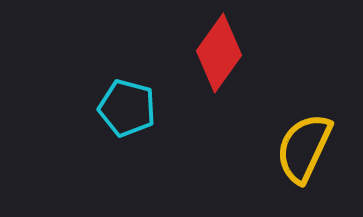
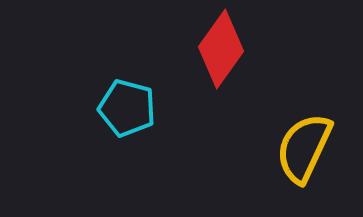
red diamond: moved 2 px right, 4 px up
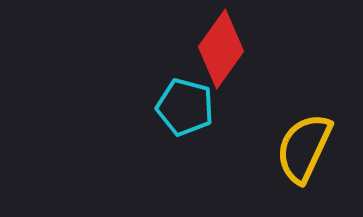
cyan pentagon: moved 58 px right, 1 px up
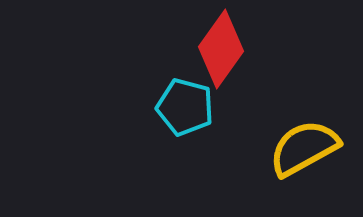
yellow semicircle: rotated 36 degrees clockwise
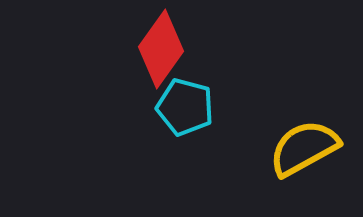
red diamond: moved 60 px left
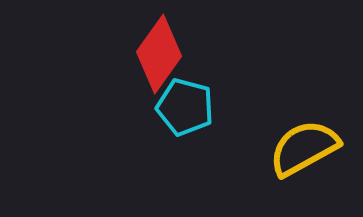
red diamond: moved 2 px left, 5 px down
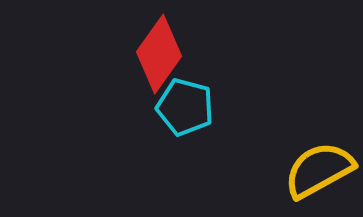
yellow semicircle: moved 15 px right, 22 px down
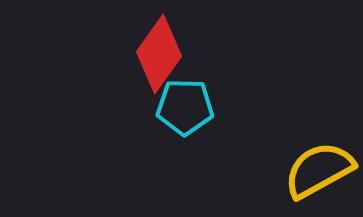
cyan pentagon: rotated 14 degrees counterclockwise
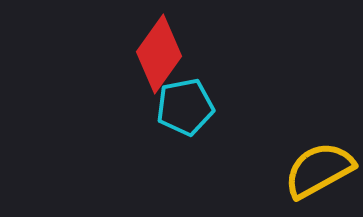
cyan pentagon: rotated 12 degrees counterclockwise
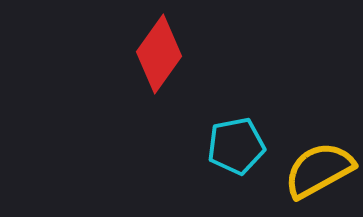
cyan pentagon: moved 51 px right, 39 px down
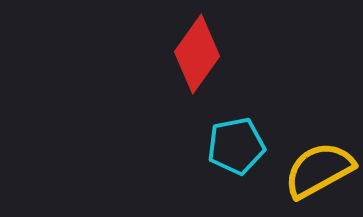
red diamond: moved 38 px right
